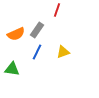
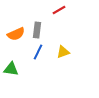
red line: moved 2 px right; rotated 40 degrees clockwise
gray rectangle: rotated 28 degrees counterclockwise
blue line: moved 1 px right
green triangle: moved 1 px left
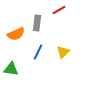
gray rectangle: moved 7 px up
yellow triangle: rotated 24 degrees counterclockwise
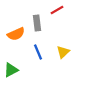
red line: moved 2 px left
gray rectangle: rotated 14 degrees counterclockwise
blue line: rotated 49 degrees counterclockwise
green triangle: moved 1 px down; rotated 35 degrees counterclockwise
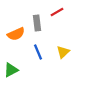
red line: moved 2 px down
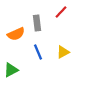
red line: moved 4 px right; rotated 16 degrees counterclockwise
yellow triangle: rotated 16 degrees clockwise
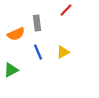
red line: moved 5 px right, 2 px up
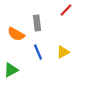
orange semicircle: rotated 54 degrees clockwise
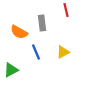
red line: rotated 56 degrees counterclockwise
gray rectangle: moved 5 px right
orange semicircle: moved 3 px right, 2 px up
blue line: moved 2 px left
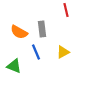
gray rectangle: moved 6 px down
green triangle: moved 3 px right, 4 px up; rotated 49 degrees clockwise
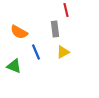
gray rectangle: moved 13 px right
